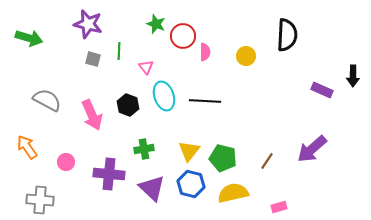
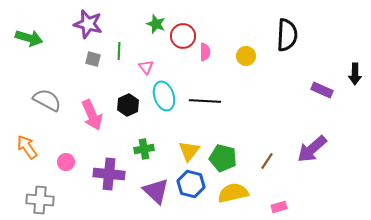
black arrow: moved 2 px right, 2 px up
black hexagon: rotated 15 degrees clockwise
purple triangle: moved 4 px right, 3 px down
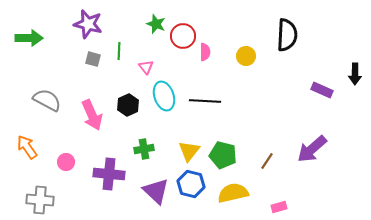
green arrow: rotated 16 degrees counterclockwise
green pentagon: moved 3 px up
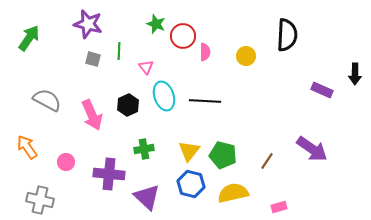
green arrow: rotated 56 degrees counterclockwise
purple arrow: rotated 104 degrees counterclockwise
purple triangle: moved 9 px left, 6 px down
gray cross: rotated 8 degrees clockwise
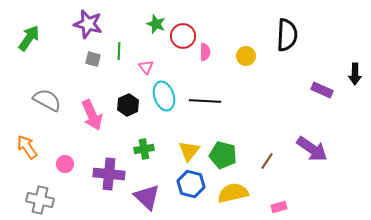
pink circle: moved 1 px left, 2 px down
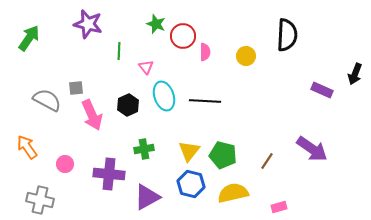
gray square: moved 17 px left, 29 px down; rotated 21 degrees counterclockwise
black arrow: rotated 20 degrees clockwise
purple triangle: rotated 48 degrees clockwise
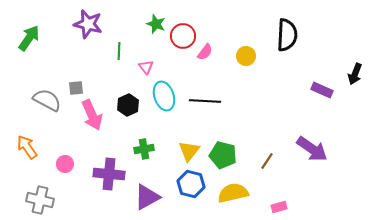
pink semicircle: rotated 36 degrees clockwise
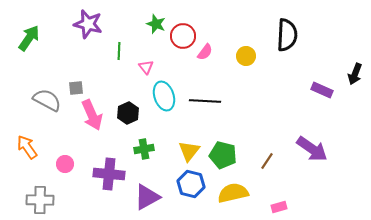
black hexagon: moved 8 px down
gray cross: rotated 12 degrees counterclockwise
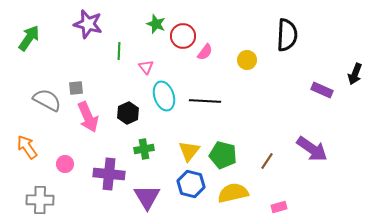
yellow circle: moved 1 px right, 4 px down
pink arrow: moved 4 px left, 2 px down
purple triangle: rotated 32 degrees counterclockwise
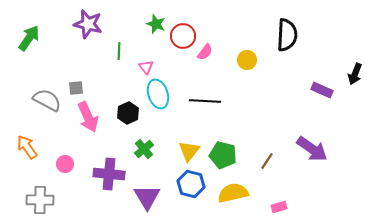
cyan ellipse: moved 6 px left, 2 px up
green cross: rotated 30 degrees counterclockwise
